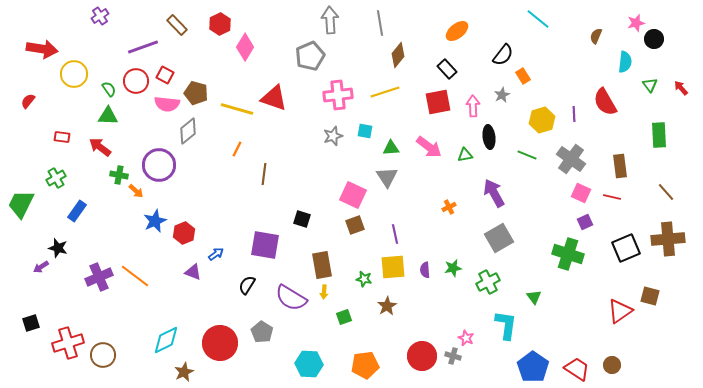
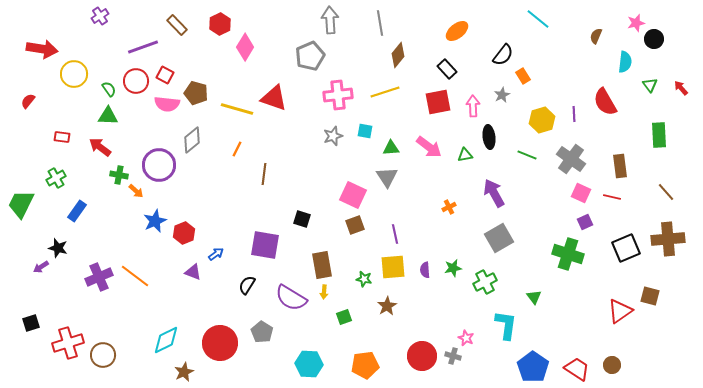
gray diamond at (188, 131): moved 4 px right, 9 px down
green cross at (488, 282): moved 3 px left
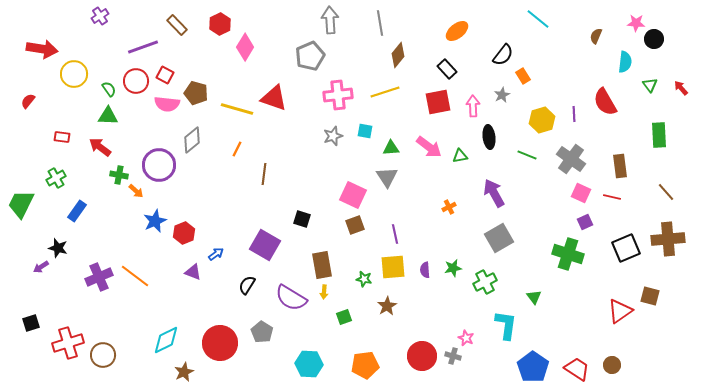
pink star at (636, 23): rotated 18 degrees clockwise
green triangle at (465, 155): moved 5 px left, 1 px down
purple square at (265, 245): rotated 20 degrees clockwise
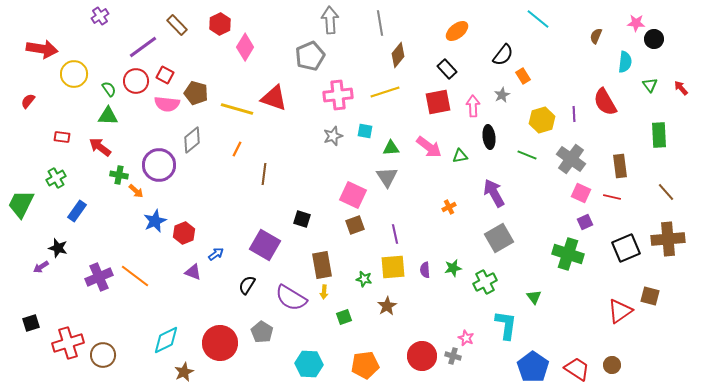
purple line at (143, 47): rotated 16 degrees counterclockwise
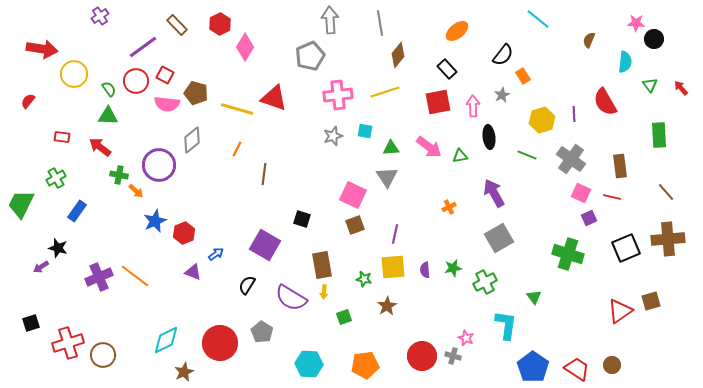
brown semicircle at (596, 36): moved 7 px left, 4 px down
purple square at (585, 222): moved 4 px right, 4 px up
purple line at (395, 234): rotated 24 degrees clockwise
brown square at (650, 296): moved 1 px right, 5 px down; rotated 30 degrees counterclockwise
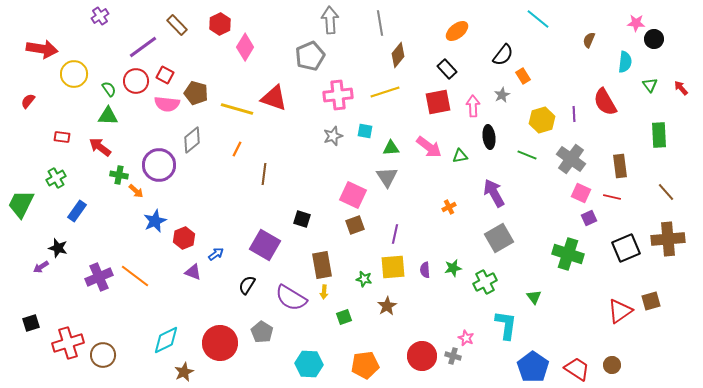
red hexagon at (184, 233): moved 5 px down
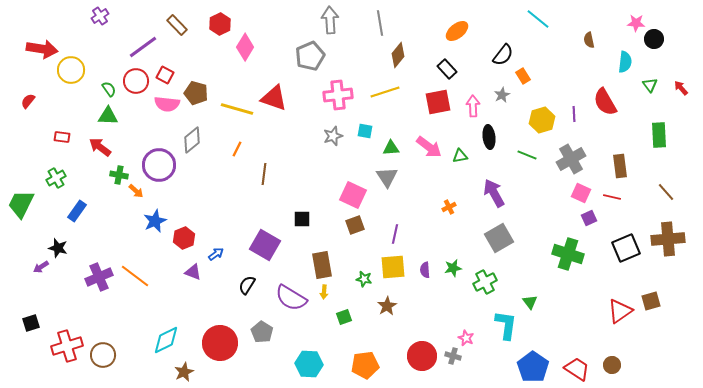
brown semicircle at (589, 40): rotated 35 degrees counterclockwise
yellow circle at (74, 74): moved 3 px left, 4 px up
gray cross at (571, 159): rotated 24 degrees clockwise
black square at (302, 219): rotated 18 degrees counterclockwise
green triangle at (534, 297): moved 4 px left, 5 px down
red cross at (68, 343): moved 1 px left, 3 px down
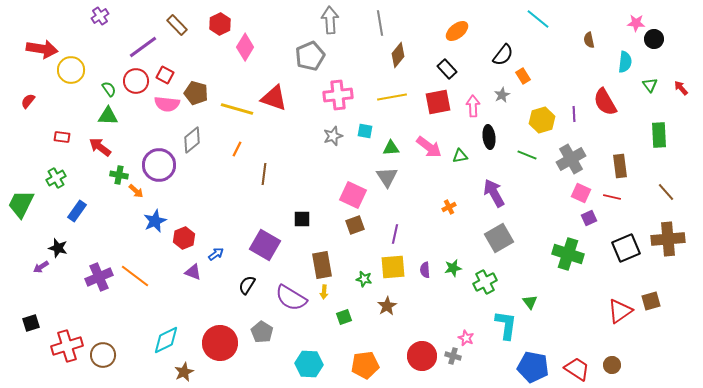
yellow line at (385, 92): moved 7 px right, 5 px down; rotated 8 degrees clockwise
blue pentagon at (533, 367): rotated 24 degrees counterclockwise
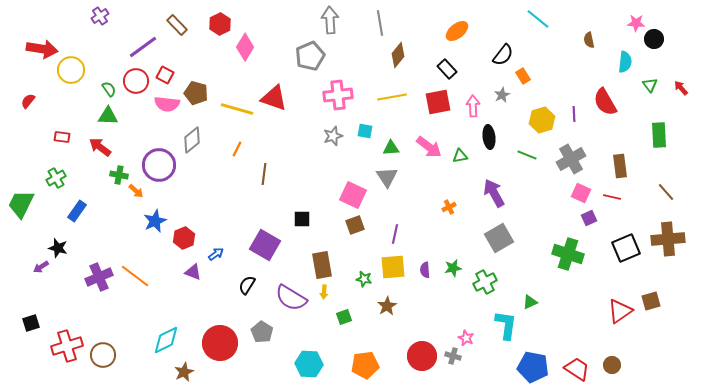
green triangle at (530, 302): rotated 42 degrees clockwise
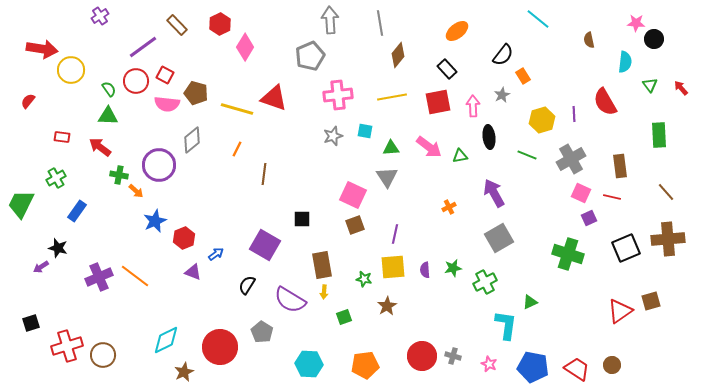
purple semicircle at (291, 298): moved 1 px left, 2 px down
pink star at (466, 338): moved 23 px right, 26 px down
red circle at (220, 343): moved 4 px down
